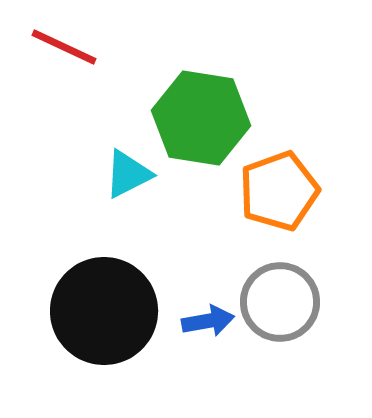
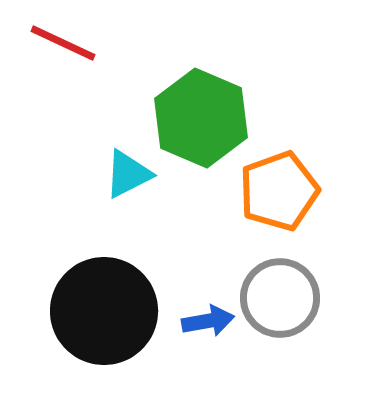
red line: moved 1 px left, 4 px up
green hexagon: rotated 14 degrees clockwise
gray circle: moved 4 px up
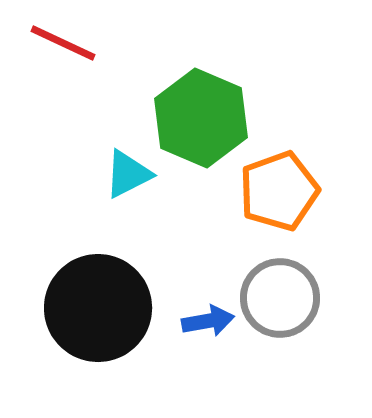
black circle: moved 6 px left, 3 px up
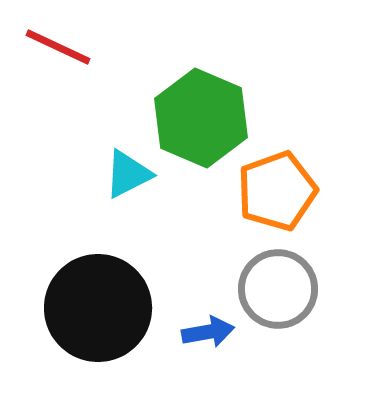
red line: moved 5 px left, 4 px down
orange pentagon: moved 2 px left
gray circle: moved 2 px left, 9 px up
blue arrow: moved 11 px down
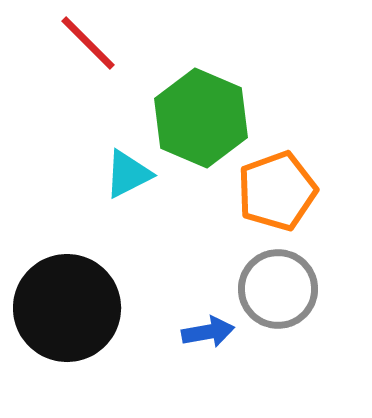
red line: moved 30 px right, 4 px up; rotated 20 degrees clockwise
black circle: moved 31 px left
